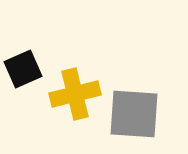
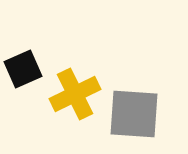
yellow cross: rotated 12 degrees counterclockwise
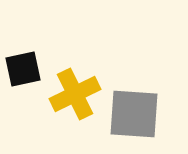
black square: rotated 12 degrees clockwise
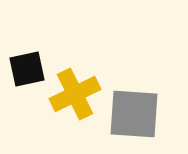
black square: moved 4 px right
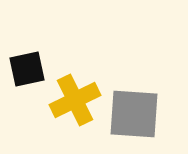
yellow cross: moved 6 px down
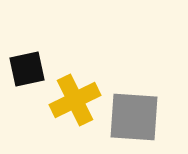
gray square: moved 3 px down
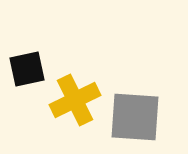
gray square: moved 1 px right
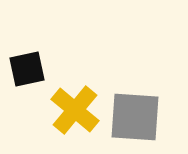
yellow cross: moved 10 px down; rotated 24 degrees counterclockwise
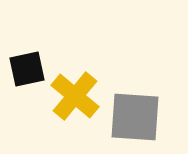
yellow cross: moved 14 px up
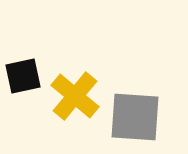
black square: moved 4 px left, 7 px down
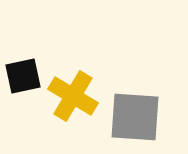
yellow cross: moved 2 px left; rotated 9 degrees counterclockwise
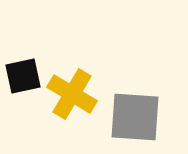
yellow cross: moved 1 px left, 2 px up
